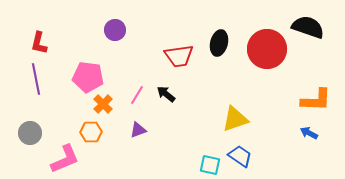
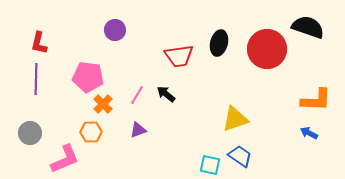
purple line: rotated 12 degrees clockwise
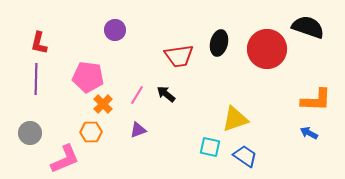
blue trapezoid: moved 5 px right
cyan square: moved 18 px up
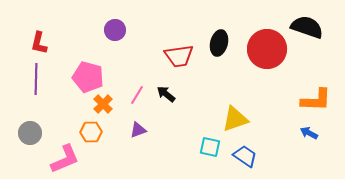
black semicircle: moved 1 px left
pink pentagon: rotated 8 degrees clockwise
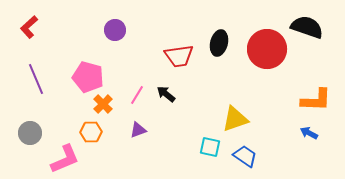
red L-shape: moved 10 px left, 16 px up; rotated 35 degrees clockwise
purple line: rotated 24 degrees counterclockwise
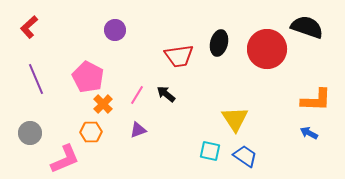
pink pentagon: rotated 12 degrees clockwise
yellow triangle: rotated 44 degrees counterclockwise
cyan square: moved 4 px down
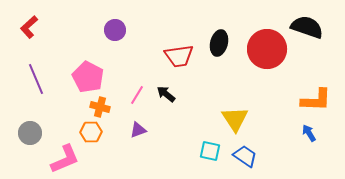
orange cross: moved 3 px left, 3 px down; rotated 30 degrees counterclockwise
blue arrow: rotated 30 degrees clockwise
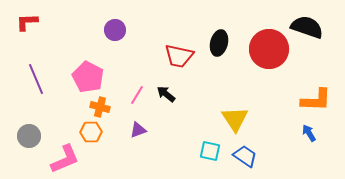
red L-shape: moved 2 px left, 5 px up; rotated 40 degrees clockwise
red circle: moved 2 px right
red trapezoid: rotated 20 degrees clockwise
gray circle: moved 1 px left, 3 px down
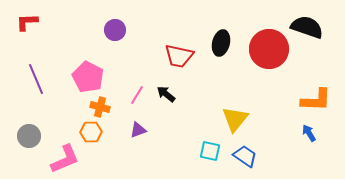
black ellipse: moved 2 px right
yellow triangle: rotated 12 degrees clockwise
